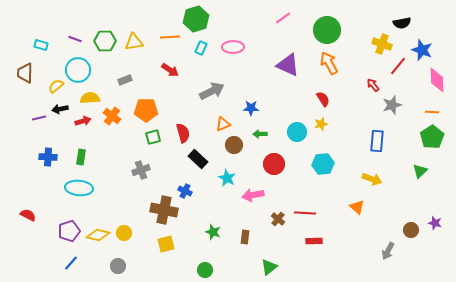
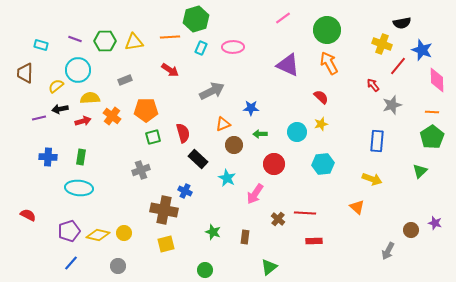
red semicircle at (323, 99): moved 2 px left, 2 px up; rotated 14 degrees counterclockwise
pink arrow at (253, 195): moved 2 px right, 1 px up; rotated 45 degrees counterclockwise
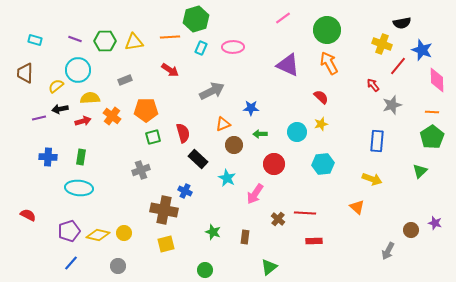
cyan rectangle at (41, 45): moved 6 px left, 5 px up
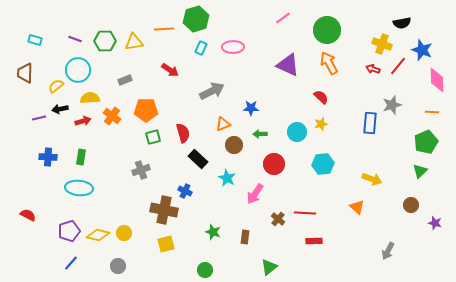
orange line at (170, 37): moved 6 px left, 8 px up
red arrow at (373, 85): moved 16 px up; rotated 32 degrees counterclockwise
green pentagon at (432, 137): moved 6 px left, 5 px down; rotated 10 degrees clockwise
blue rectangle at (377, 141): moved 7 px left, 18 px up
brown circle at (411, 230): moved 25 px up
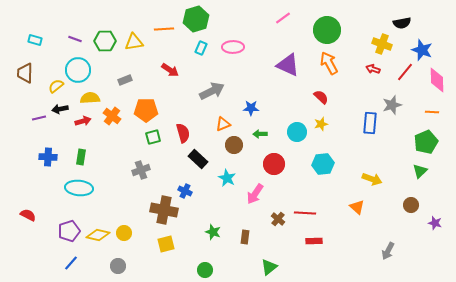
red line at (398, 66): moved 7 px right, 6 px down
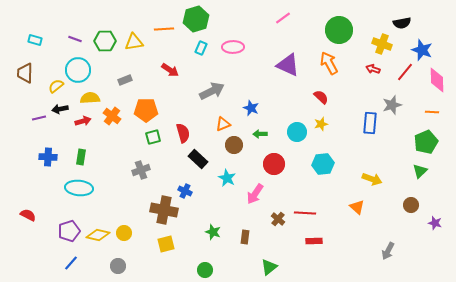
green circle at (327, 30): moved 12 px right
blue star at (251, 108): rotated 21 degrees clockwise
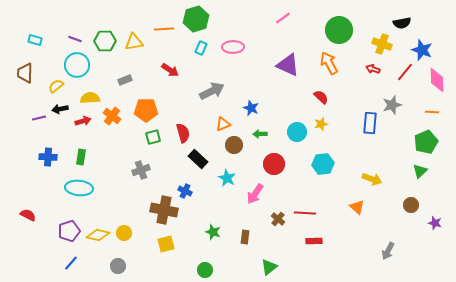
cyan circle at (78, 70): moved 1 px left, 5 px up
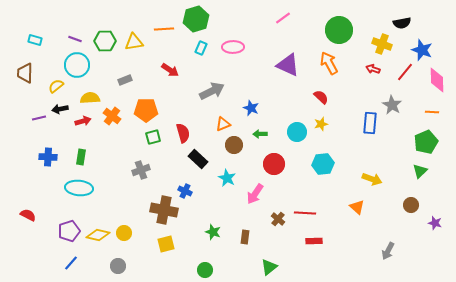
gray star at (392, 105): rotated 24 degrees counterclockwise
